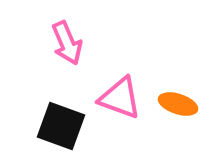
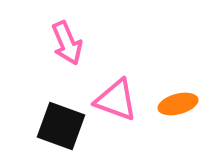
pink triangle: moved 4 px left, 2 px down
orange ellipse: rotated 33 degrees counterclockwise
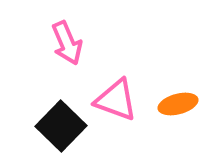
black square: rotated 24 degrees clockwise
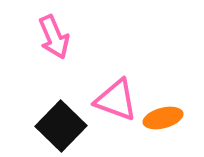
pink arrow: moved 13 px left, 6 px up
orange ellipse: moved 15 px left, 14 px down
